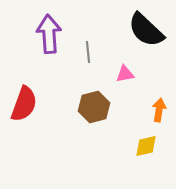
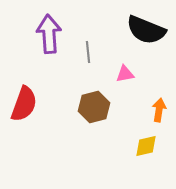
black semicircle: rotated 21 degrees counterclockwise
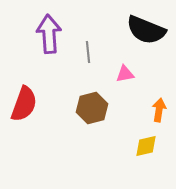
brown hexagon: moved 2 px left, 1 px down
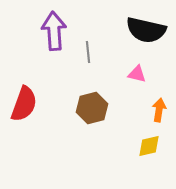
black semicircle: rotated 9 degrees counterclockwise
purple arrow: moved 5 px right, 3 px up
pink triangle: moved 12 px right; rotated 24 degrees clockwise
yellow diamond: moved 3 px right
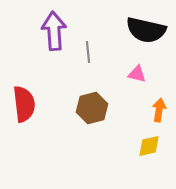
red semicircle: rotated 27 degrees counterclockwise
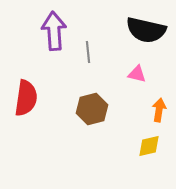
red semicircle: moved 2 px right, 6 px up; rotated 15 degrees clockwise
brown hexagon: moved 1 px down
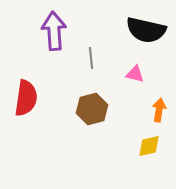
gray line: moved 3 px right, 6 px down
pink triangle: moved 2 px left
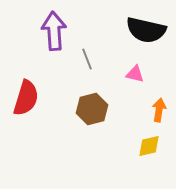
gray line: moved 4 px left, 1 px down; rotated 15 degrees counterclockwise
red semicircle: rotated 9 degrees clockwise
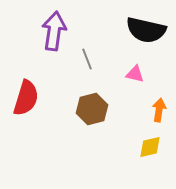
purple arrow: rotated 12 degrees clockwise
yellow diamond: moved 1 px right, 1 px down
